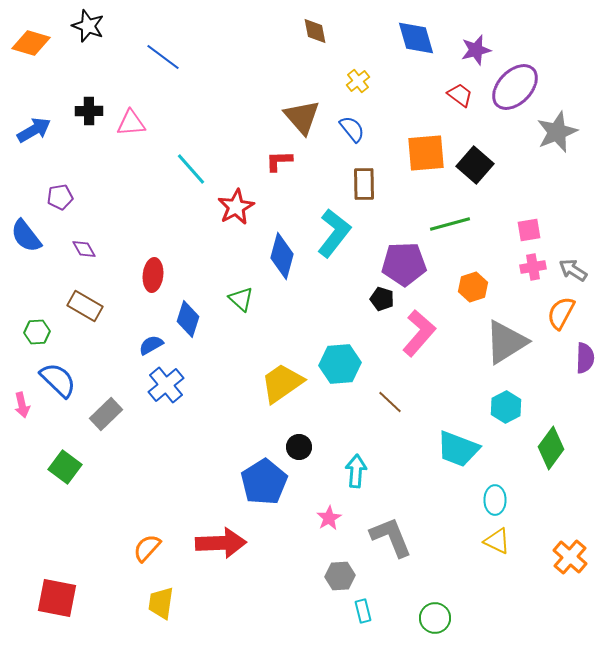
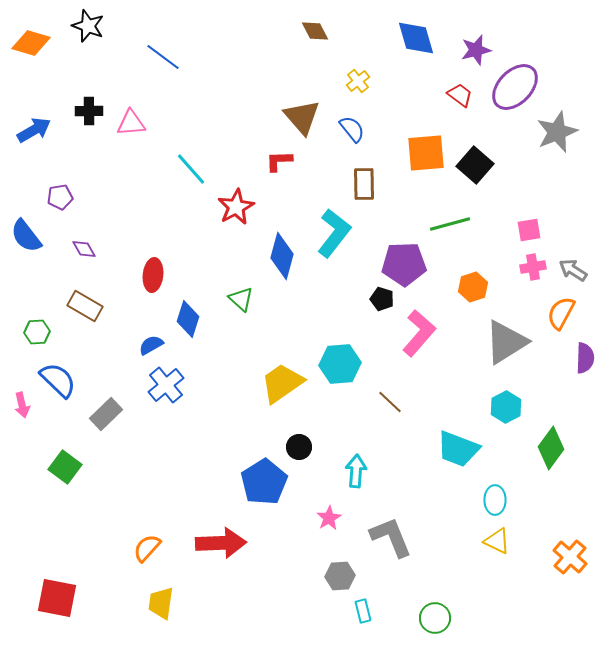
brown diamond at (315, 31): rotated 16 degrees counterclockwise
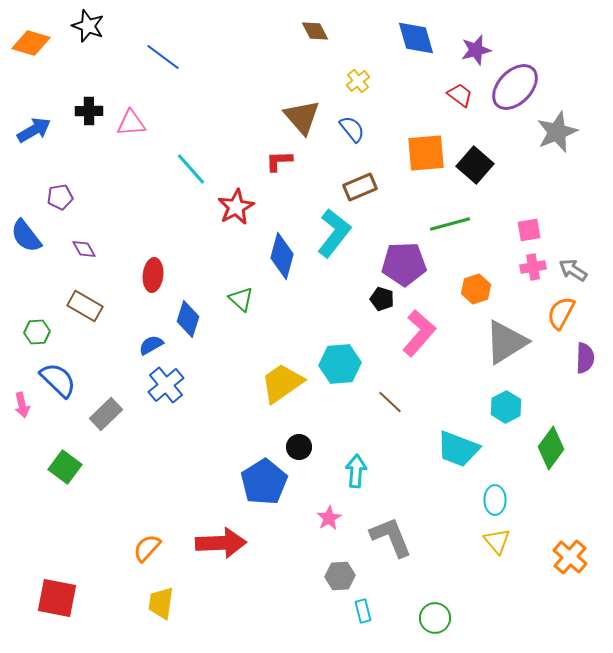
brown rectangle at (364, 184): moved 4 px left, 3 px down; rotated 68 degrees clockwise
orange hexagon at (473, 287): moved 3 px right, 2 px down
yellow triangle at (497, 541): rotated 24 degrees clockwise
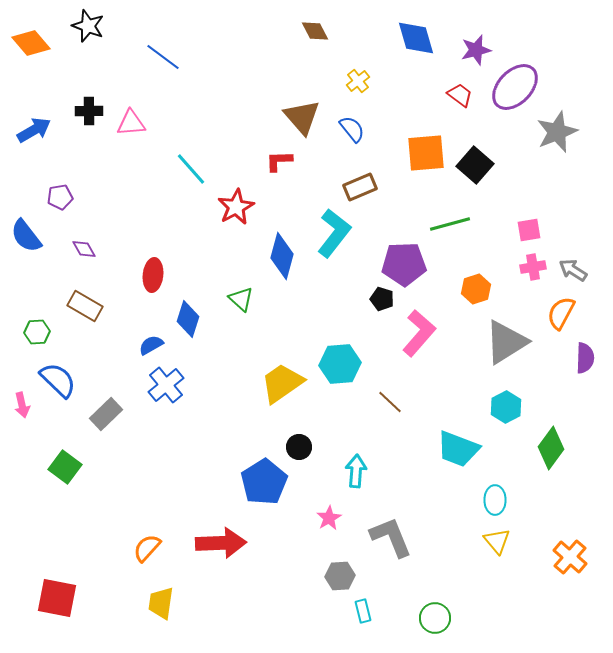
orange diamond at (31, 43): rotated 33 degrees clockwise
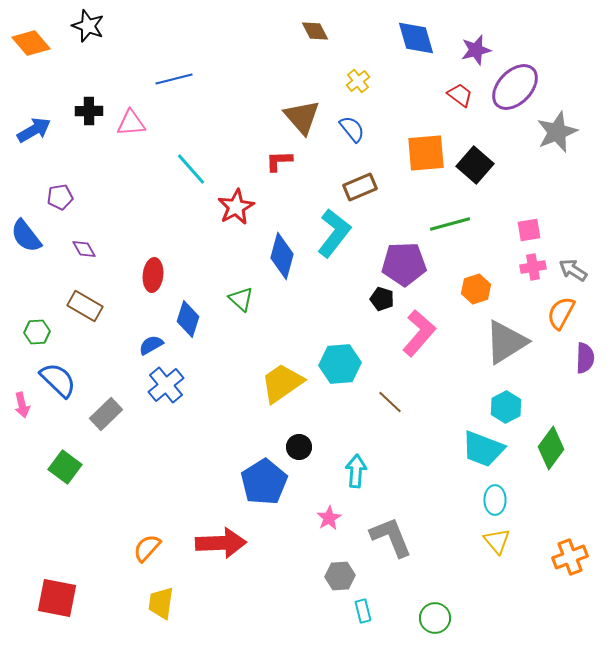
blue line at (163, 57): moved 11 px right, 22 px down; rotated 51 degrees counterclockwise
cyan trapezoid at (458, 449): moved 25 px right
orange cross at (570, 557): rotated 28 degrees clockwise
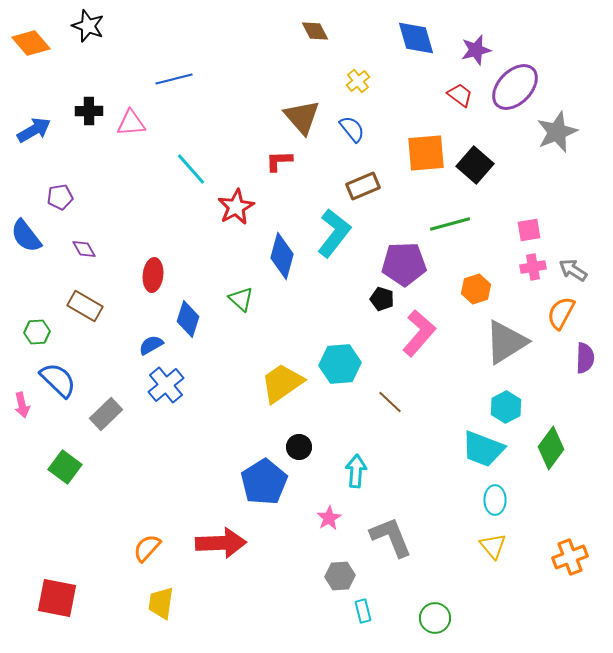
brown rectangle at (360, 187): moved 3 px right, 1 px up
yellow triangle at (497, 541): moved 4 px left, 5 px down
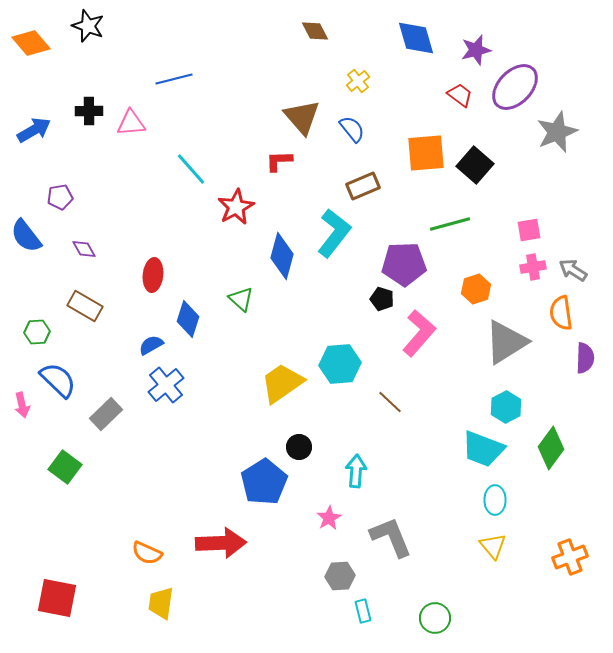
orange semicircle at (561, 313): rotated 36 degrees counterclockwise
orange semicircle at (147, 548): moved 5 px down; rotated 108 degrees counterclockwise
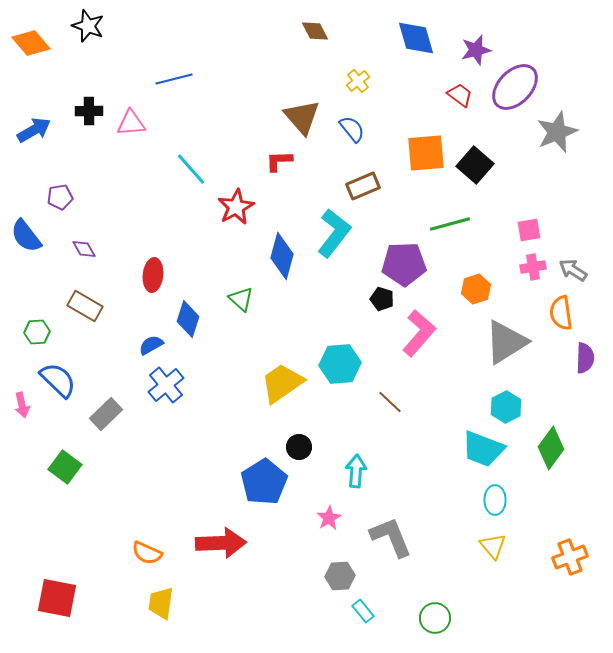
cyan rectangle at (363, 611): rotated 25 degrees counterclockwise
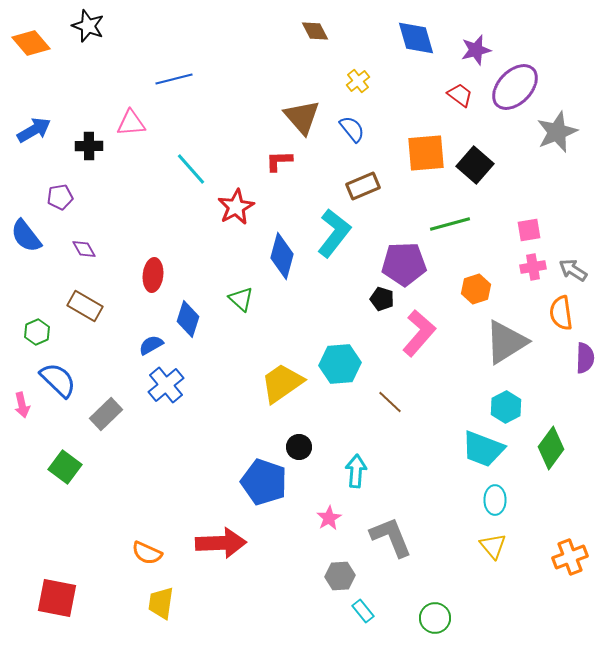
black cross at (89, 111): moved 35 px down
green hexagon at (37, 332): rotated 20 degrees counterclockwise
blue pentagon at (264, 482): rotated 21 degrees counterclockwise
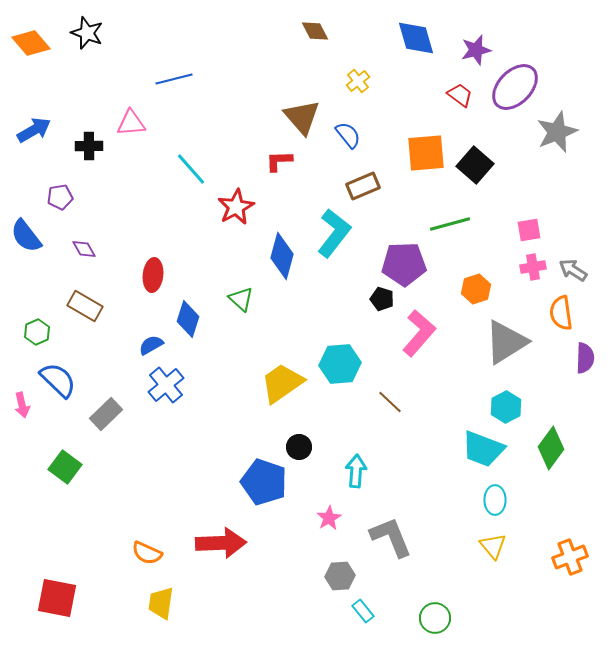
black star at (88, 26): moved 1 px left, 7 px down
blue semicircle at (352, 129): moved 4 px left, 6 px down
